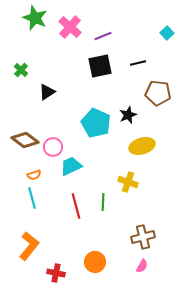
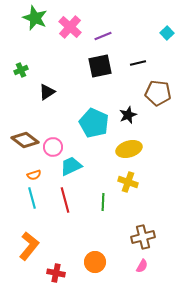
green cross: rotated 24 degrees clockwise
cyan pentagon: moved 2 px left
yellow ellipse: moved 13 px left, 3 px down
red line: moved 11 px left, 6 px up
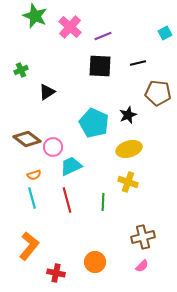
green star: moved 2 px up
cyan square: moved 2 px left; rotated 16 degrees clockwise
black square: rotated 15 degrees clockwise
brown diamond: moved 2 px right, 1 px up
red line: moved 2 px right
pink semicircle: rotated 16 degrees clockwise
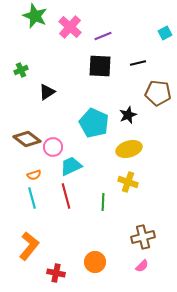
red line: moved 1 px left, 4 px up
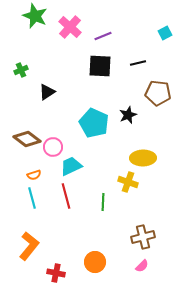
yellow ellipse: moved 14 px right, 9 px down; rotated 15 degrees clockwise
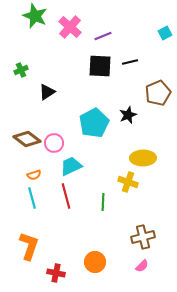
black line: moved 8 px left, 1 px up
brown pentagon: rotated 30 degrees counterclockwise
cyan pentagon: rotated 20 degrees clockwise
pink circle: moved 1 px right, 4 px up
orange L-shape: rotated 20 degrees counterclockwise
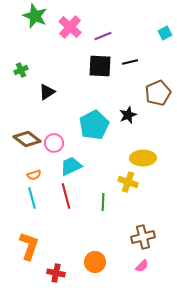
cyan pentagon: moved 2 px down
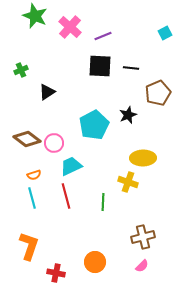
black line: moved 1 px right, 6 px down; rotated 21 degrees clockwise
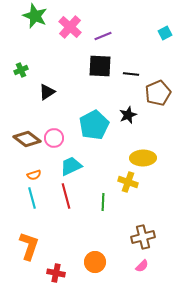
black line: moved 6 px down
pink circle: moved 5 px up
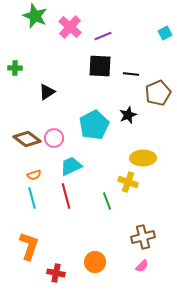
green cross: moved 6 px left, 2 px up; rotated 24 degrees clockwise
green line: moved 4 px right, 1 px up; rotated 24 degrees counterclockwise
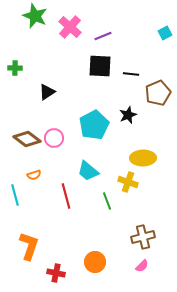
cyan trapezoid: moved 17 px right, 5 px down; rotated 115 degrees counterclockwise
cyan line: moved 17 px left, 3 px up
